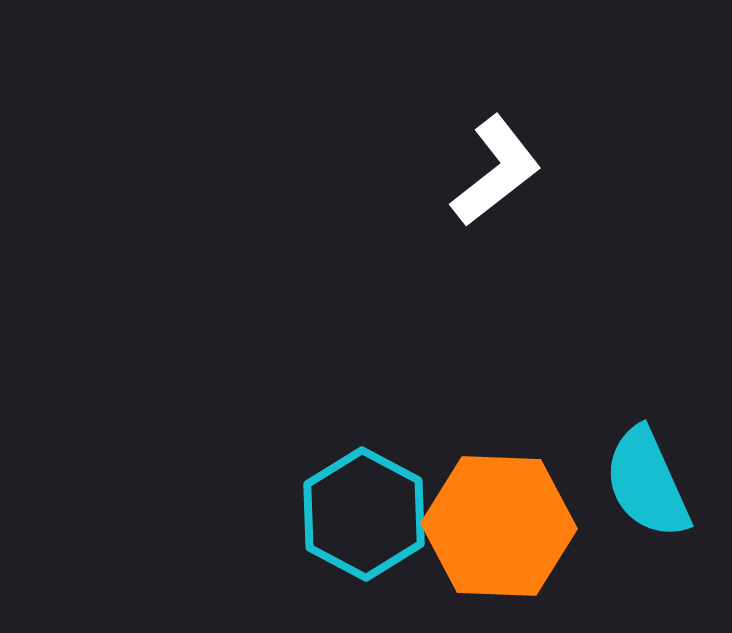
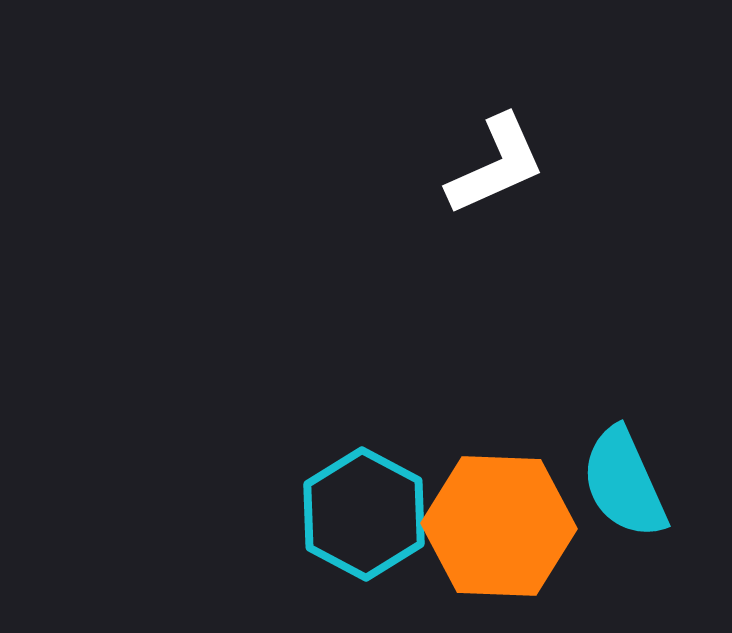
white L-shape: moved 6 px up; rotated 14 degrees clockwise
cyan semicircle: moved 23 px left
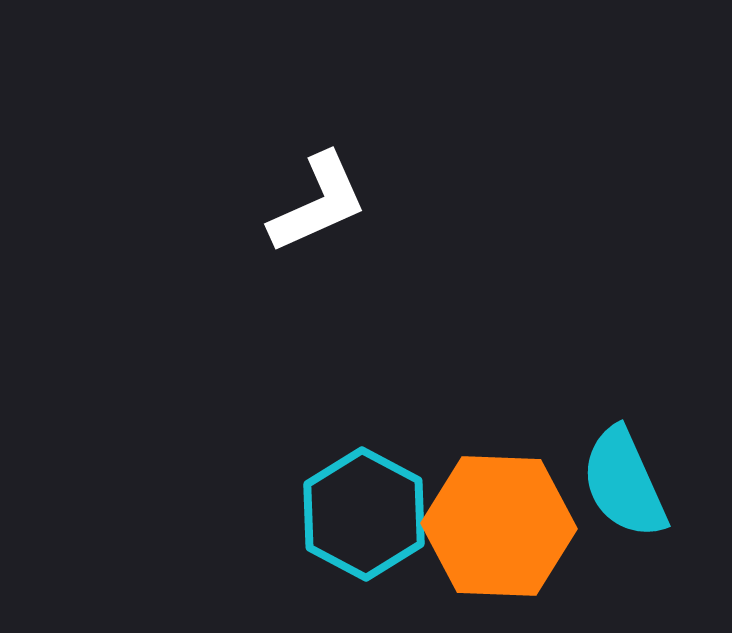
white L-shape: moved 178 px left, 38 px down
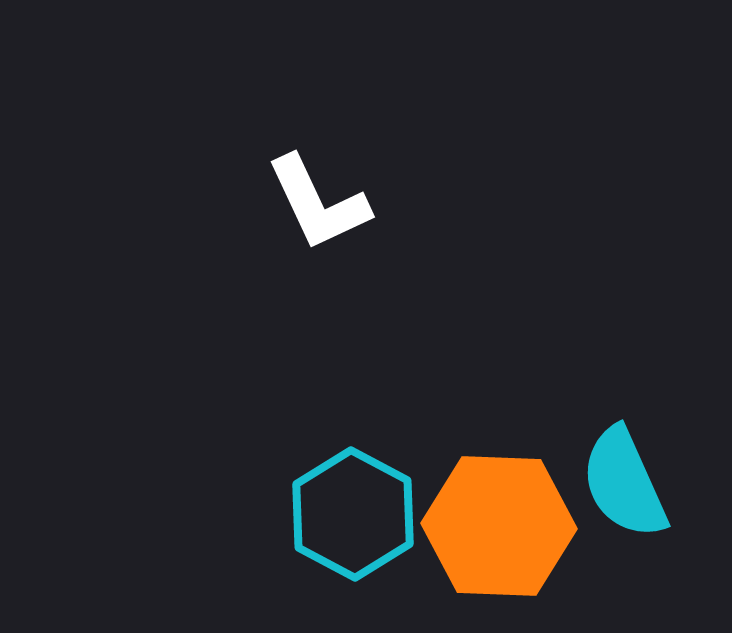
white L-shape: rotated 89 degrees clockwise
cyan hexagon: moved 11 px left
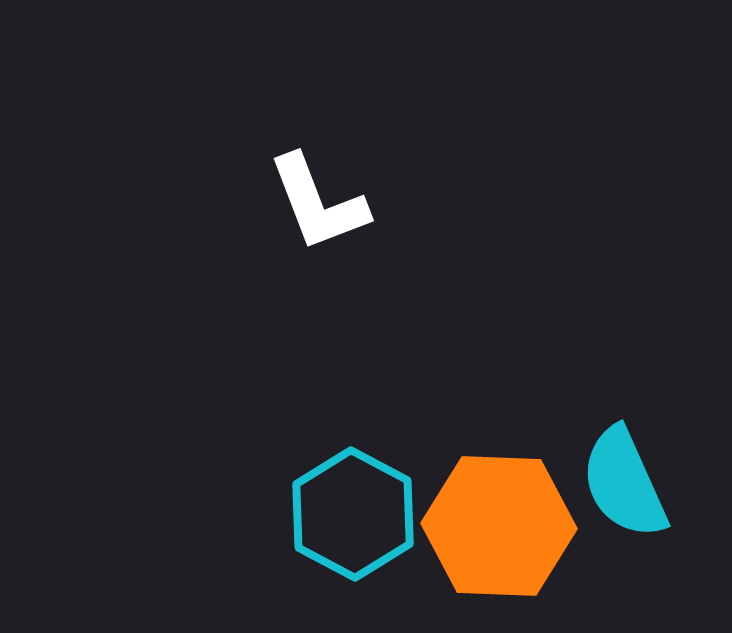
white L-shape: rotated 4 degrees clockwise
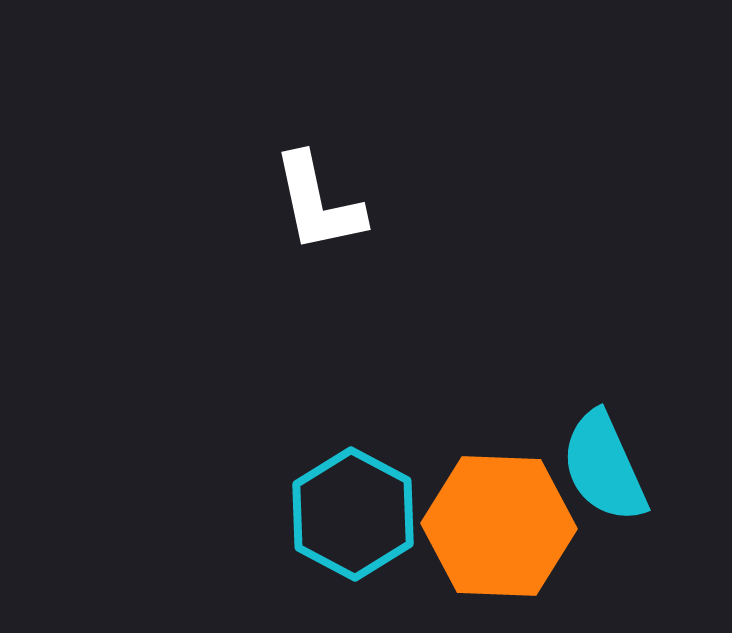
white L-shape: rotated 9 degrees clockwise
cyan semicircle: moved 20 px left, 16 px up
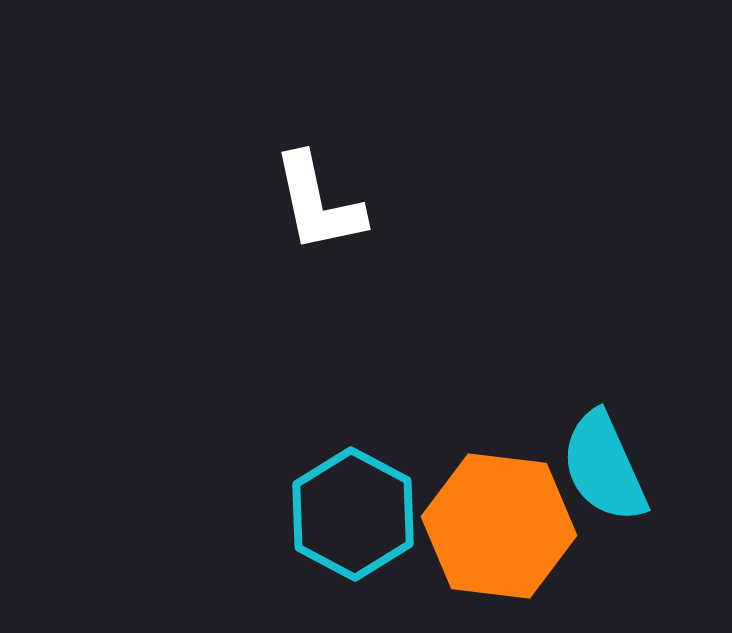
orange hexagon: rotated 5 degrees clockwise
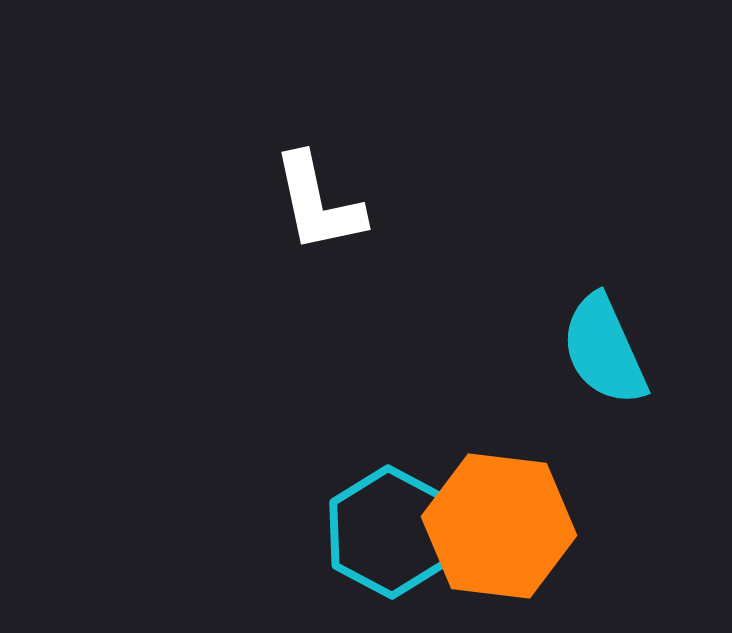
cyan semicircle: moved 117 px up
cyan hexagon: moved 37 px right, 18 px down
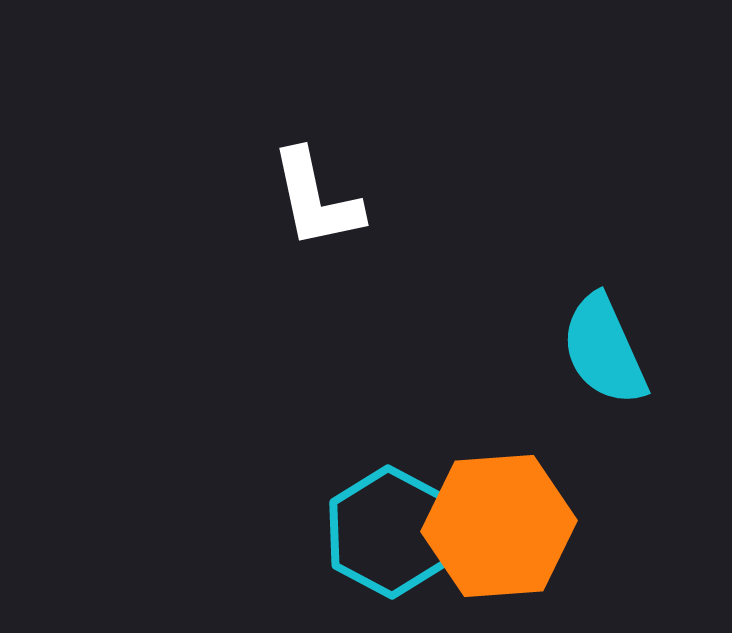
white L-shape: moved 2 px left, 4 px up
orange hexagon: rotated 11 degrees counterclockwise
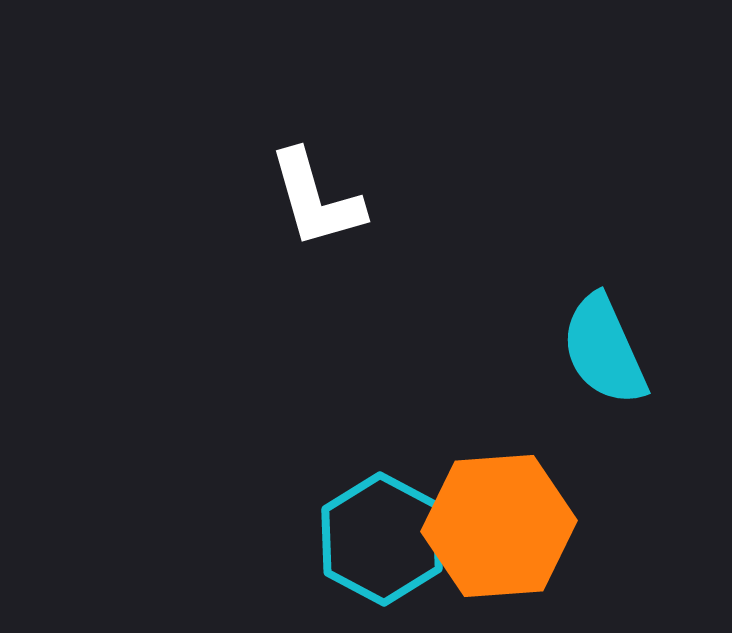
white L-shape: rotated 4 degrees counterclockwise
cyan hexagon: moved 8 px left, 7 px down
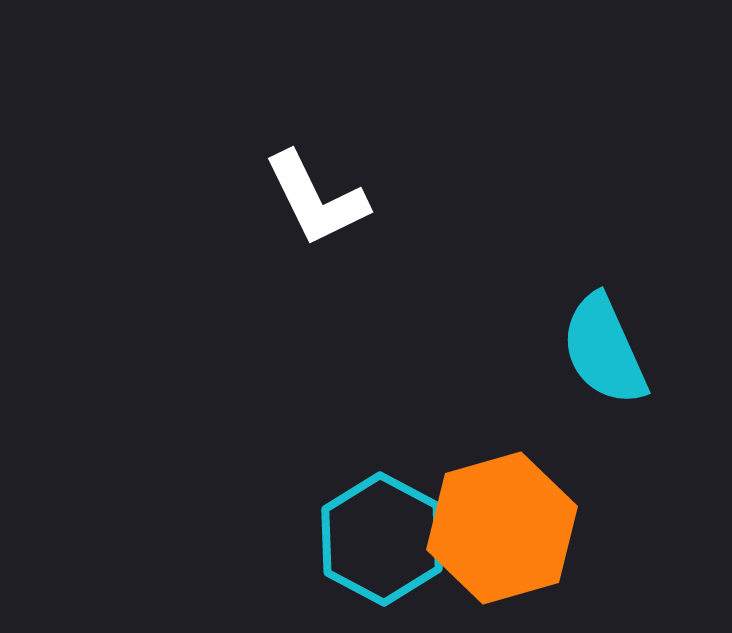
white L-shape: rotated 10 degrees counterclockwise
orange hexagon: moved 3 px right, 2 px down; rotated 12 degrees counterclockwise
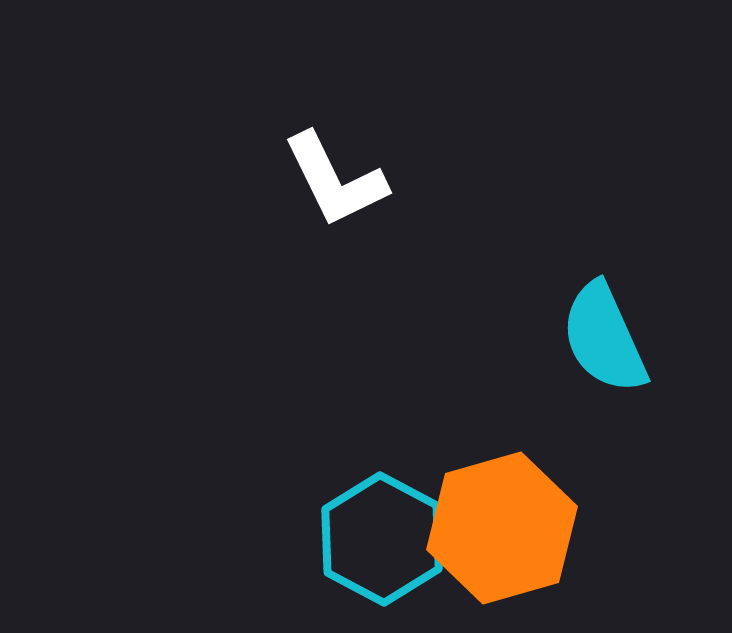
white L-shape: moved 19 px right, 19 px up
cyan semicircle: moved 12 px up
